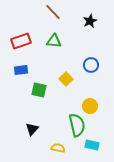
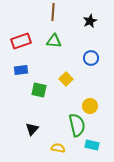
brown line: rotated 48 degrees clockwise
blue circle: moved 7 px up
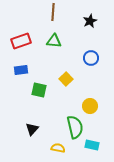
green semicircle: moved 2 px left, 2 px down
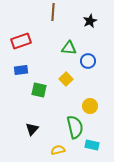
green triangle: moved 15 px right, 7 px down
blue circle: moved 3 px left, 3 px down
yellow semicircle: moved 2 px down; rotated 24 degrees counterclockwise
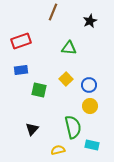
brown line: rotated 18 degrees clockwise
blue circle: moved 1 px right, 24 px down
green semicircle: moved 2 px left
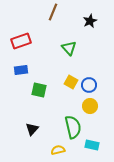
green triangle: rotated 42 degrees clockwise
yellow square: moved 5 px right, 3 px down; rotated 16 degrees counterclockwise
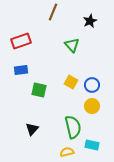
green triangle: moved 3 px right, 3 px up
blue circle: moved 3 px right
yellow circle: moved 2 px right
yellow semicircle: moved 9 px right, 2 px down
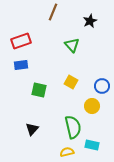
blue rectangle: moved 5 px up
blue circle: moved 10 px right, 1 px down
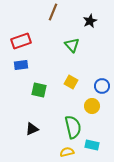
black triangle: rotated 24 degrees clockwise
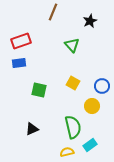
blue rectangle: moved 2 px left, 2 px up
yellow square: moved 2 px right, 1 px down
cyan rectangle: moved 2 px left; rotated 48 degrees counterclockwise
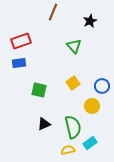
green triangle: moved 2 px right, 1 px down
yellow square: rotated 24 degrees clockwise
black triangle: moved 12 px right, 5 px up
cyan rectangle: moved 2 px up
yellow semicircle: moved 1 px right, 2 px up
